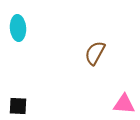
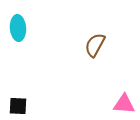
brown semicircle: moved 8 px up
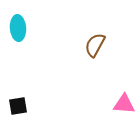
black square: rotated 12 degrees counterclockwise
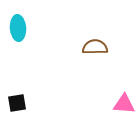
brown semicircle: moved 2 px down; rotated 60 degrees clockwise
black square: moved 1 px left, 3 px up
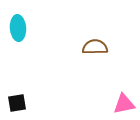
pink triangle: rotated 15 degrees counterclockwise
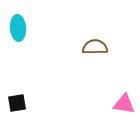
pink triangle: rotated 20 degrees clockwise
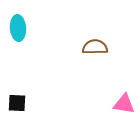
black square: rotated 12 degrees clockwise
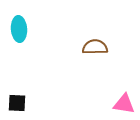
cyan ellipse: moved 1 px right, 1 px down
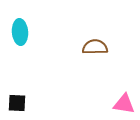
cyan ellipse: moved 1 px right, 3 px down
